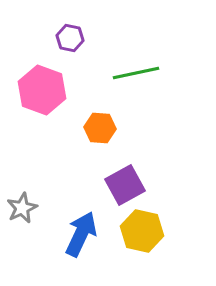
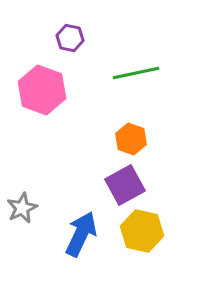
orange hexagon: moved 31 px right, 11 px down; rotated 16 degrees clockwise
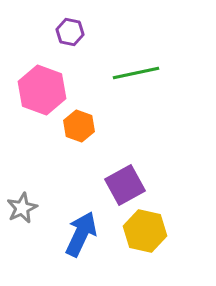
purple hexagon: moved 6 px up
orange hexagon: moved 52 px left, 13 px up
yellow hexagon: moved 3 px right
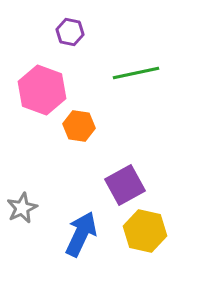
orange hexagon: rotated 12 degrees counterclockwise
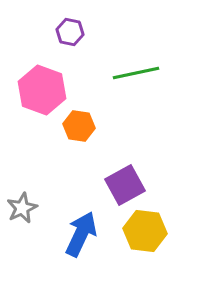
yellow hexagon: rotated 6 degrees counterclockwise
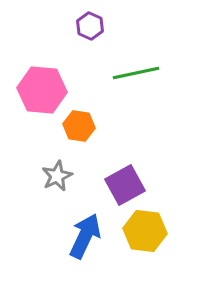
purple hexagon: moved 20 px right, 6 px up; rotated 12 degrees clockwise
pink hexagon: rotated 15 degrees counterclockwise
gray star: moved 35 px right, 32 px up
blue arrow: moved 4 px right, 2 px down
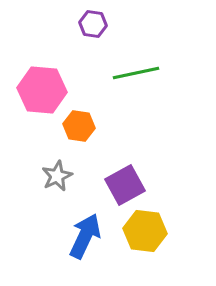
purple hexagon: moved 3 px right, 2 px up; rotated 16 degrees counterclockwise
